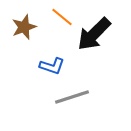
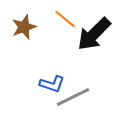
orange line: moved 3 px right, 2 px down
blue L-shape: moved 18 px down
gray line: moved 1 px right; rotated 8 degrees counterclockwise
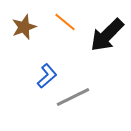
orange line: moved 3 px down
black arrow: moved 13 px right, 1 px down
blue L-shape: moved 5 px left, 8 px up; rotated 60 degrees counterclockwise
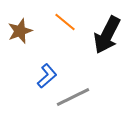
brown star: moved 4 px left, 4 px down
black arrow: rotated 18 degrees counterclockwise
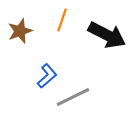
orange line: moved 3 px left, 2 px up; rotated 70 degrees clockwise
black arrow: rotated 90 degrees counterclockwise
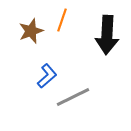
brown star: moved 11 px right
black arrow: rotated 66 degrees clockwise
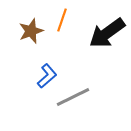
black arrow: moved 2 px up; rotated 51 degrees clockwise
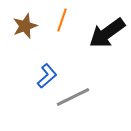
brown star: moved 6 px left, 5 px up
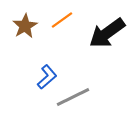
orange line: rotated 35 degrees clockwise
brown star: rotated 10 degrees counterclockwise
blue L-shape: moved 1 px down
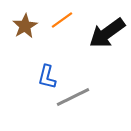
blue L-shape: rotated 145 degrees clockwise
